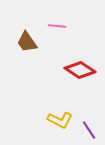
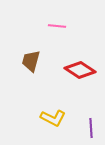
brown trapezoid: moved 4 px right, 19 px down; rotated 50 degrees clockwise
yellow L-shape: moved 7 px left, 2 px up
purple line: moved 2 px right, 2 px up; rotated 30 degrees clockwise
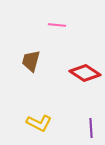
pink line: moved 1 px up
red diamond: moved 5 px right, 3 px down
yellow L-shape: moved 14 px left, 5 px down
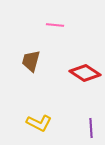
pink line: moved 2 px left
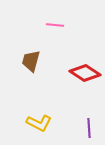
purple line: moved 2 px left
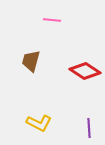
pink line: moved 3 px left, 5 px up
red diamond: moved 2 px up
